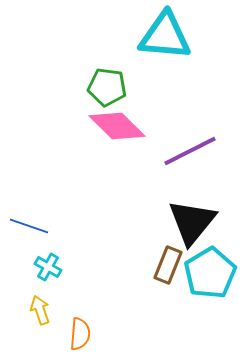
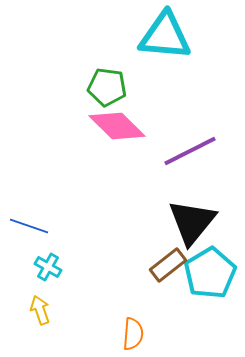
brown rectangle: rotated 30 degrees clockwise
orange semicircle: moved 53 px right
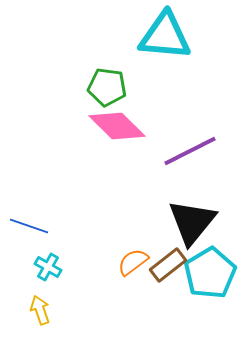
orange semicircle: moved 72 px up; rotated 132 degrees counterclockwise
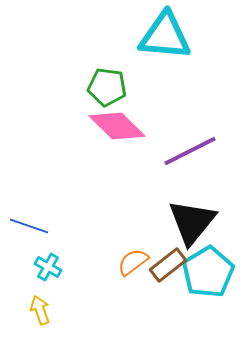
cyan pentagon: moved 2 px left, 1 px up
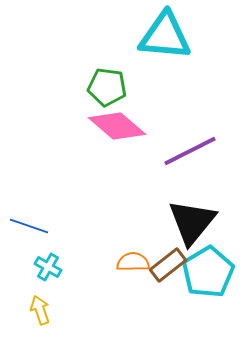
pink diamond: rotated 4 degrees counterclockwise
orange semicircle: rotated 36 degrees clockwise
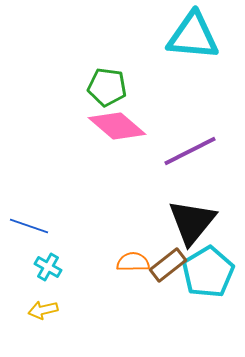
cyan triangle: moved 28 px right
yellow arrow: moved 3 px right; rotated 84 degrees counterclockwise
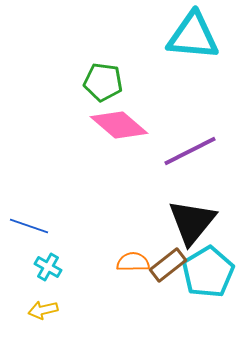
green pentagon: moved 4 px left, 5 px up
pink diamond: moved 2 px right, 1 px up
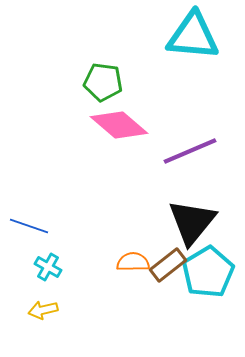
purple line: rotated 4 degrees clockwise
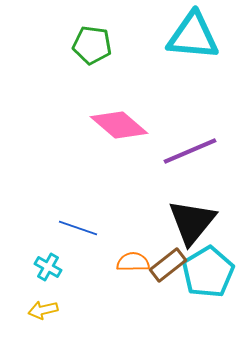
green pentagon: moved 11 px left, 37 px up
blue line: moved 49 px right, 2 px down
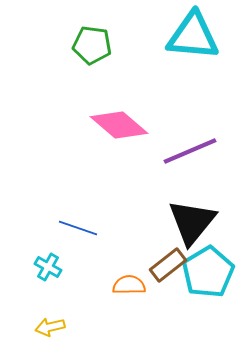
orange semicircle: moved 4 px left, 23 px down
yellow arrow: moved 7 px right, 17 px down
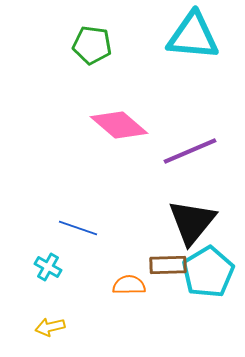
brown rectangle: rotated 36 degrees clockwise
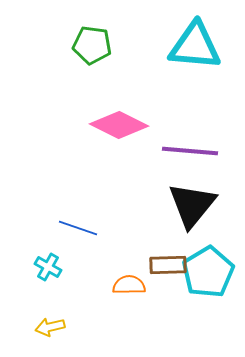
cyan triangle: moved 2 px right, 10 px down
pink diamond: rotated 14 degrees counterclockwise
purple line: rotated 28 degrees clockwise
black triangle: moved 17 px up
